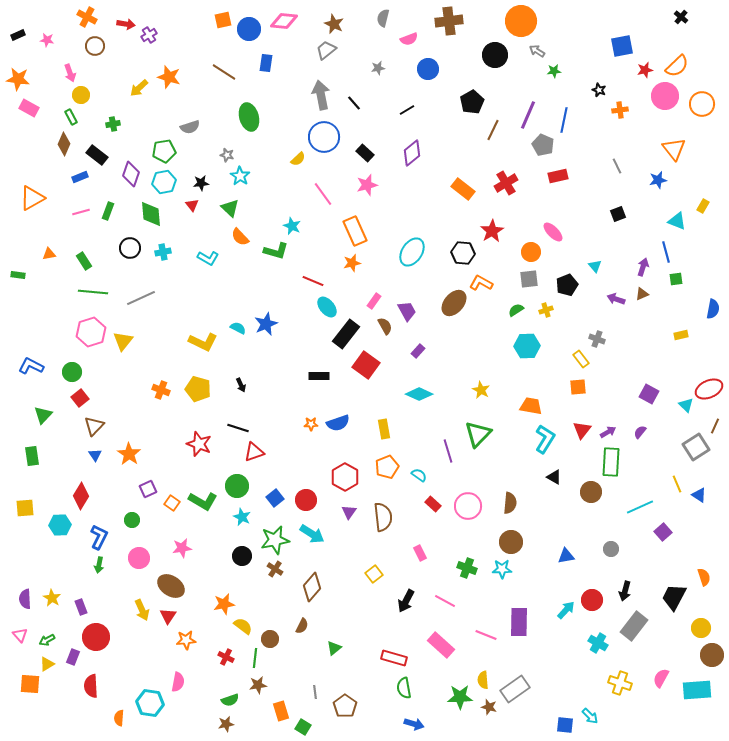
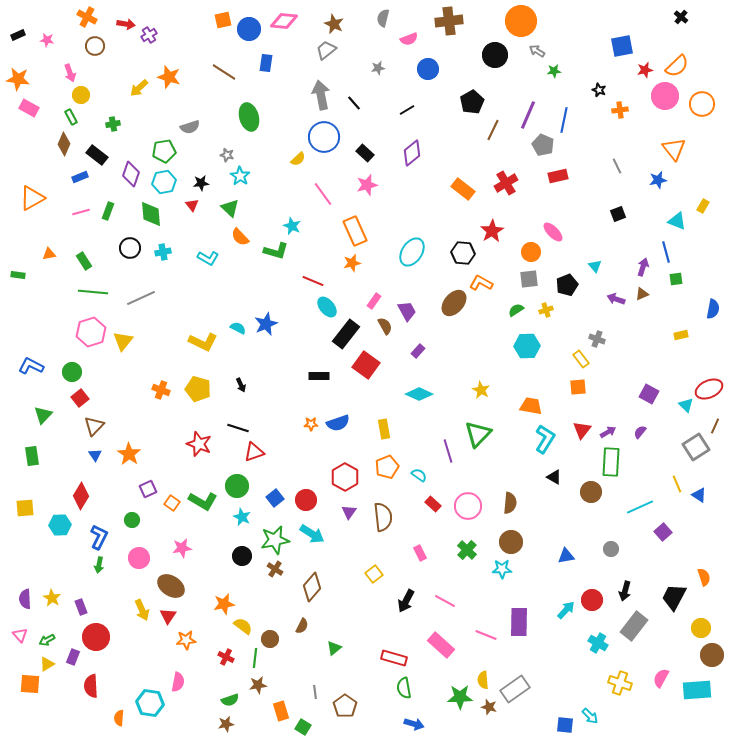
green cross at (467, 568): moved 18 px up; rotated 24 degrees clockwise
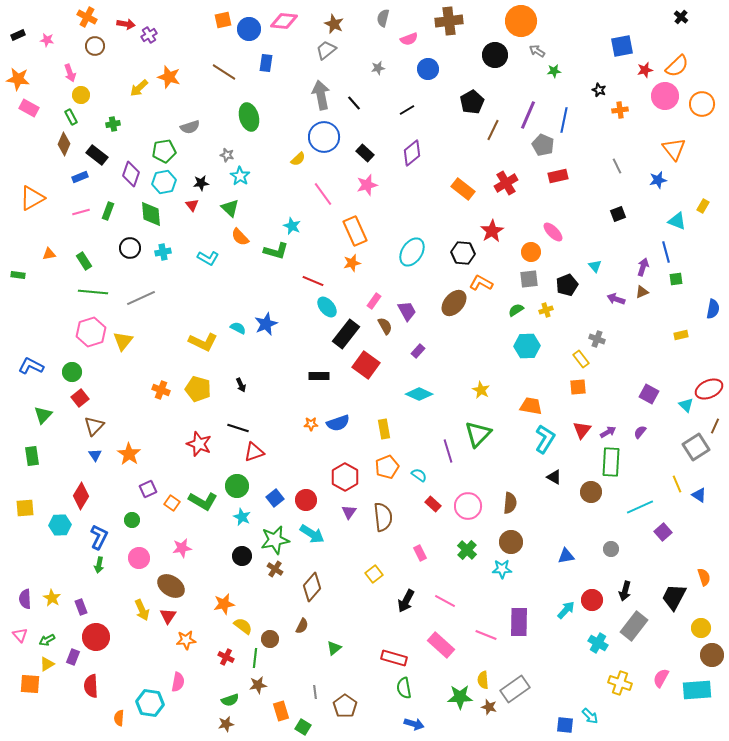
brown triangle at (642, 294): moved 2 px up
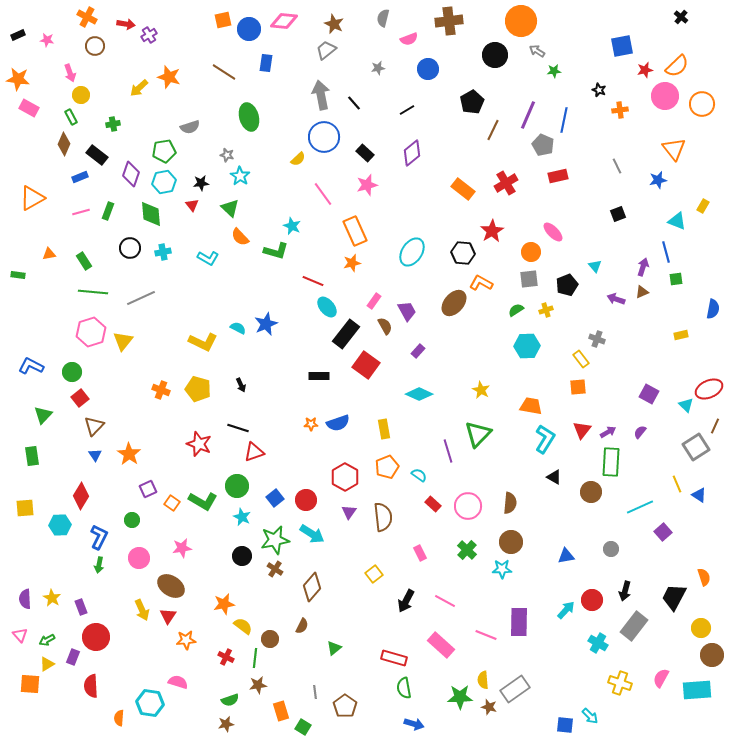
pink semicircle at (178, 682): rotated 84 degrees counterclockwise
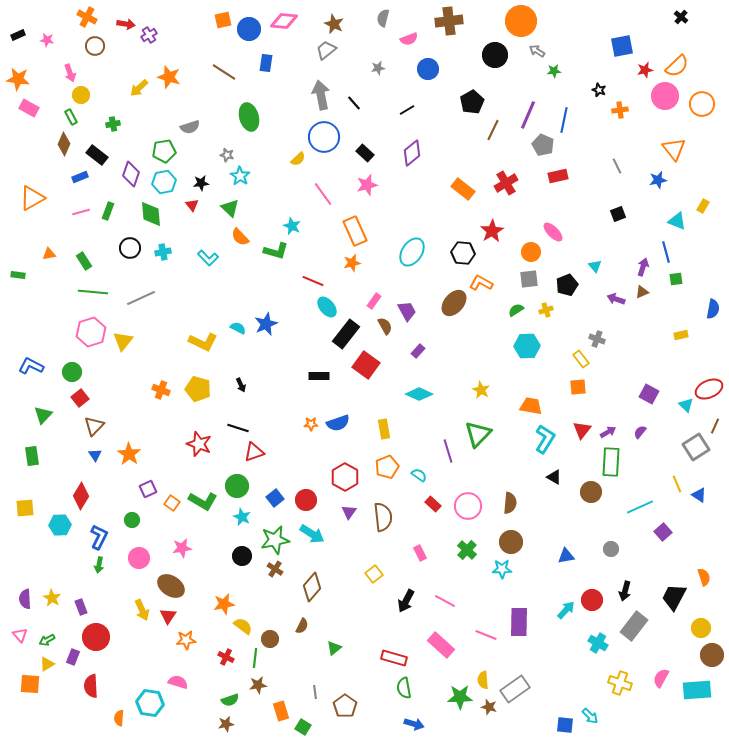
cyan L-shape at (208, 258): rotated 15 degrees clockwise
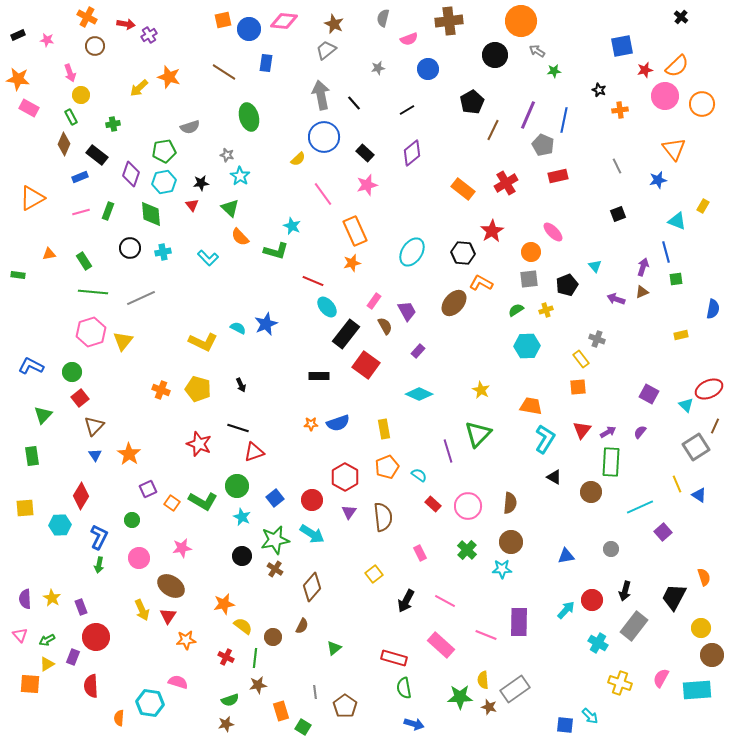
red circle at (306, 500): moved 6 px right
brown circle at (270, 639): moved 3 px right, 2 px up
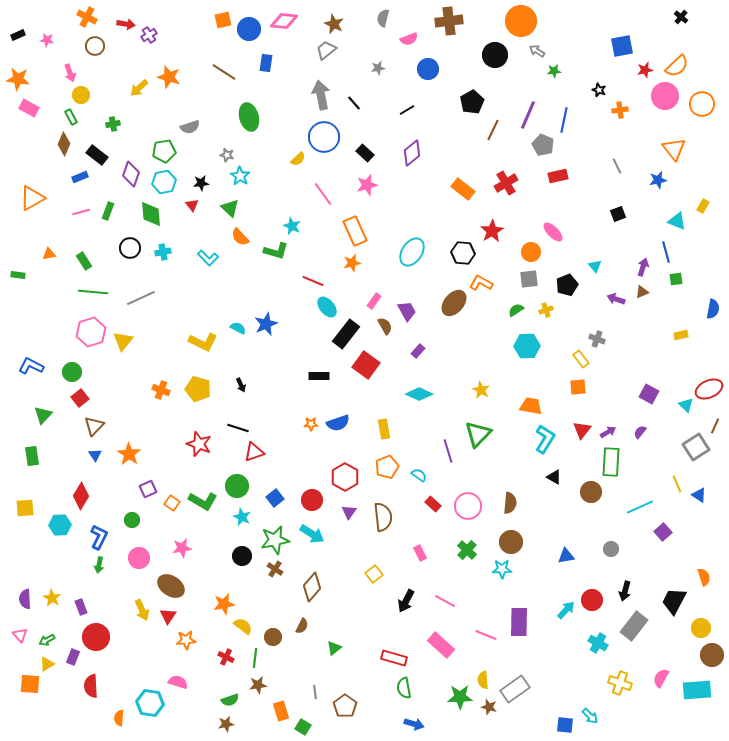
black trapezoid at (674, 597): moved 4 px down
